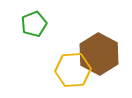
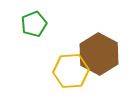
yellow hexagon: moved 2 px left, 1 px down
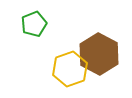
yellow hexagon: moved 1 px left, 2 px up; rotated 16 degrees counterclockwise
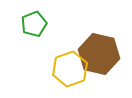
brown hexagon: rotated 15 degrees counterclockwise
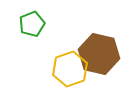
green pentagon: moved 2 px left
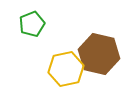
yellow hexagon: moved 4 px left; rotated 8 degrees clockwise
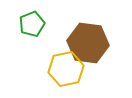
brown hexagon: moved 11 px left, 11 px up; rotated 6 degrees counterclockwise
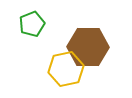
brown hexagon: moved 4 px down; rotated 6 degrees counterclockwise
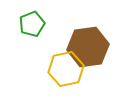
brown hexagon: rotated 9 degrees counterclockwise
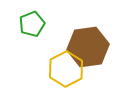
yellow hexagon: rotated 16 degrees counterclockwise
